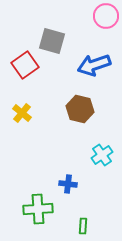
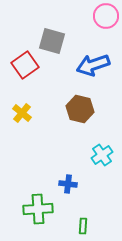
blue arrow: moved 1 px left
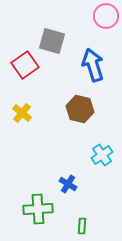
blue arrow: rotated 92 degrees clockwise
blue cross: rotated 24 degrees clockwise
green rectangle: moved 1 px left
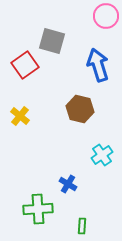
blue arrow: moved 5 px right
yellow cross: moved 2 px left, 3 px down
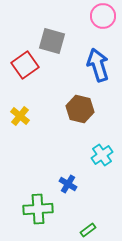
pink circle: moved 3 px left
green rectangle: moved 6 px right, 4 px down; rotated 49 degrees clockwise
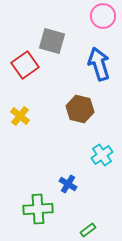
blue arrow: moved 1 px right, 1 px up
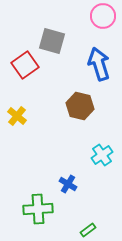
brown hexagon: moved 3 px up
yellow cross: moved 3 px left
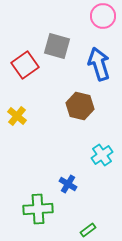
gray square: moved 5 px right, 5 px down
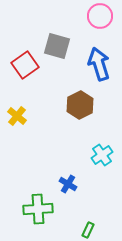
pink circle: moved 3 px left
brown hexagon: moved 1 px up; rotated 20 degrees clockwise
green rectangle: rotated 28 degrees counterclockwise
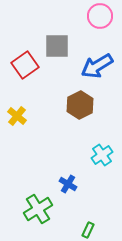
gray square: rotated 16 degrees counterclockwise
blue arrow: moved 2 px left, 2 px down; rotated 104 degrees counterclockwise
green cross: rotated 28 degrees counterclockwise
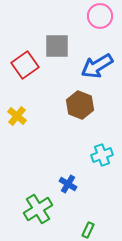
brown hexagon: rotated 12 degrees counterclockwise
cyan cross: rotated 15 degrees clockwise
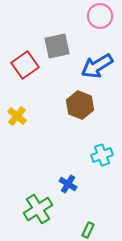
gray square: rotated 12 degrees counterclockwise
